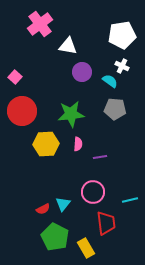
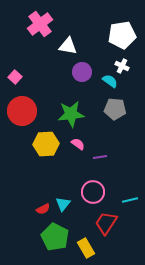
pink semicircle: rotated 56 degrees counterclockwise
red trapezoid: rotated 140 degrees counterclockwise
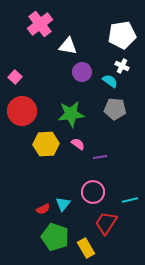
green pentagon: rotated 8 degrees counterclockwise
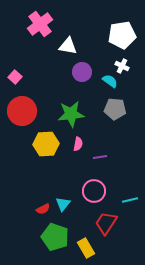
pink semicircle: rotated 64 degrees clockwise
pink circle: moved 1 px right, 1 px up
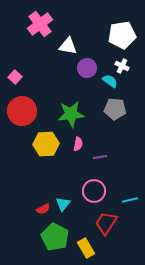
purple circle: moved 5 px right, 4 px up
green pentagon: rotated 8 degrees clockwise
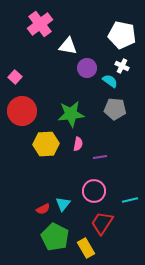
white pentagon: rotated 20 degrees clockwise
red trapezoid: moved 4 px left
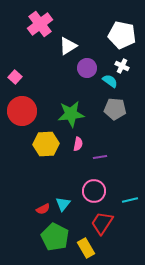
white triangle: rotated 42 degrees counterclockwise
